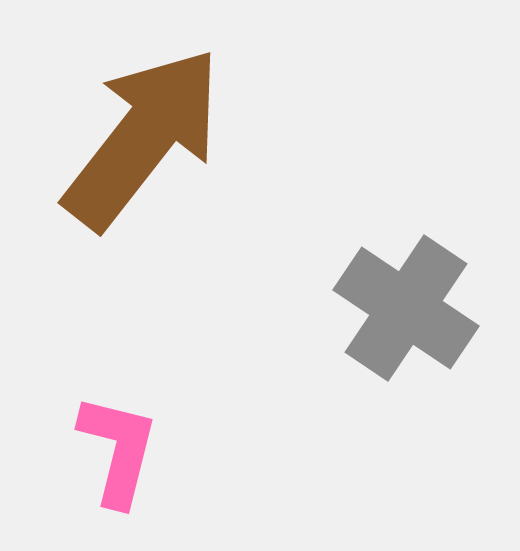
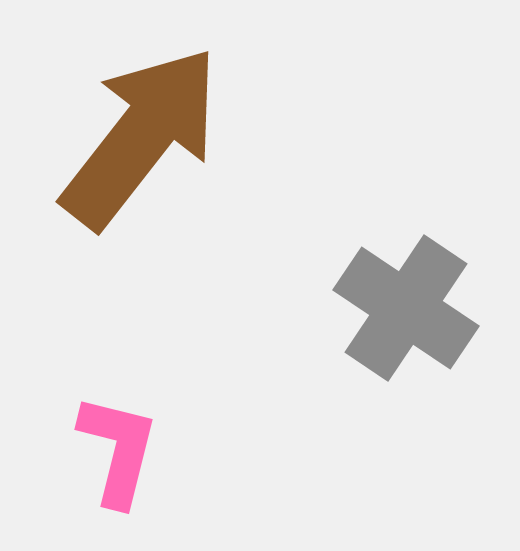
brown arrow: moved 2 px left, 1 px up
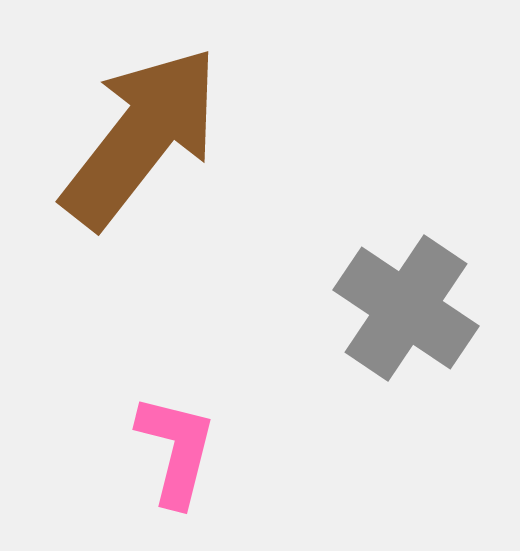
pink L-shape: moved 58 px right
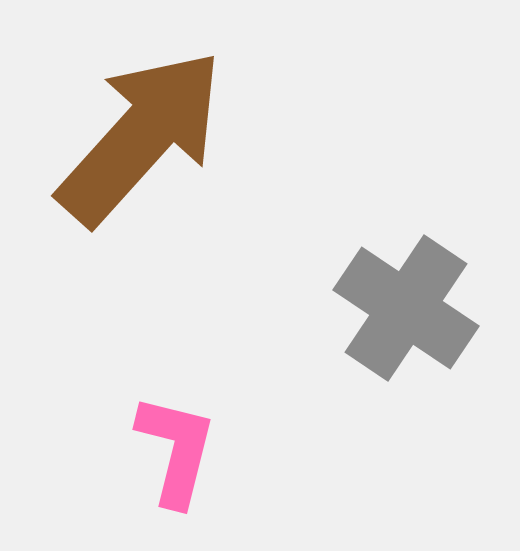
brown arrow: rotated 4 degrees clockwise
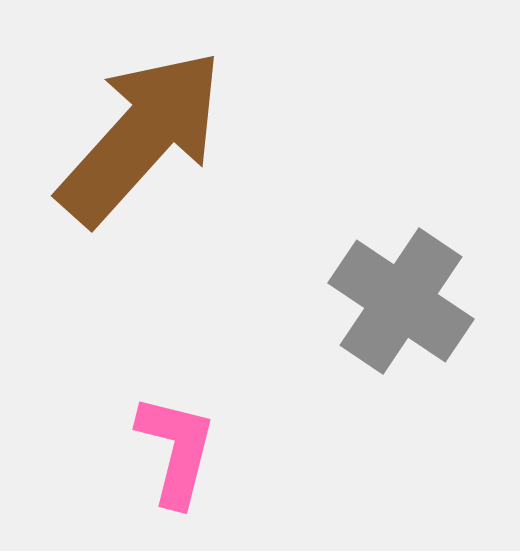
gray cross: moved 5 px left, 7 px up
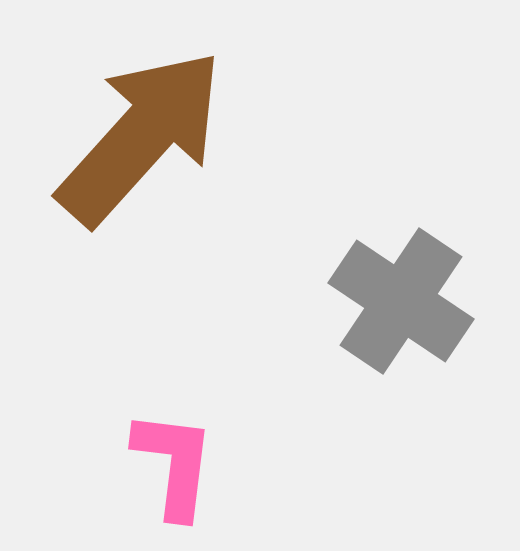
pink L-shape: moved 2 px left, 14 px down; rotated 7 degrees counterclockwise
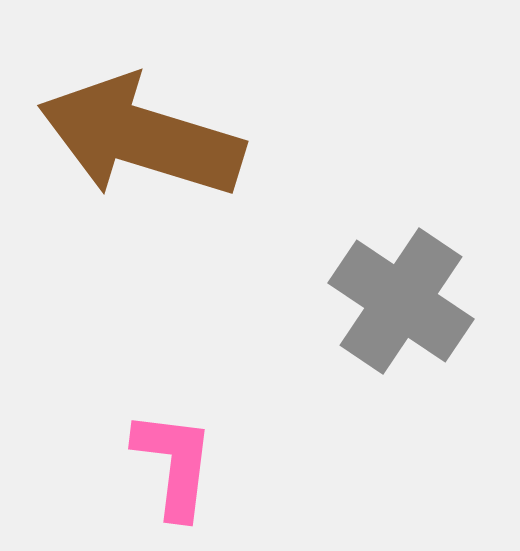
brown arrow: rotated 115 degrees counterclockwise
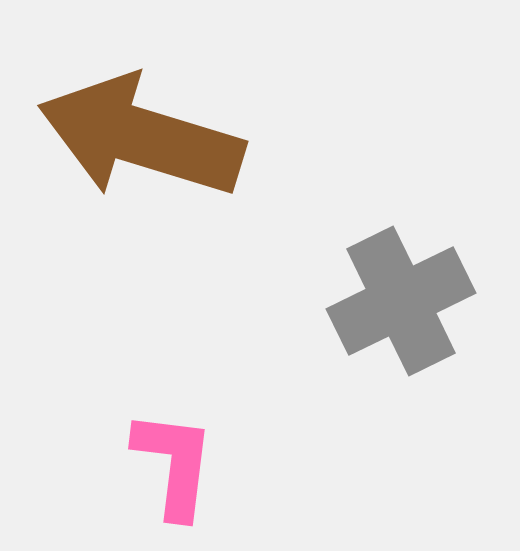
gray cross: rotated 30 degrees clockwise
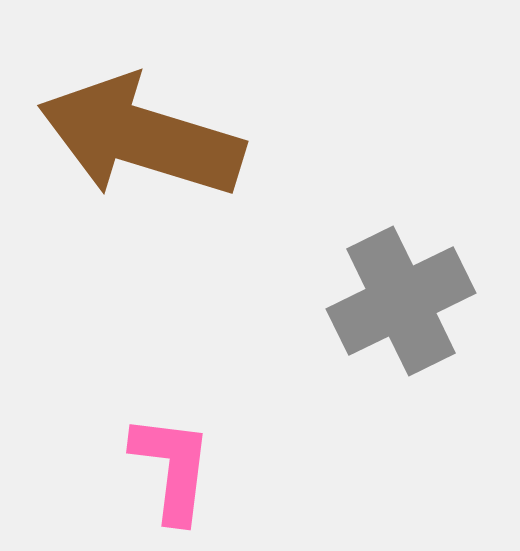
pink L-shape: moved 2 px left, 4 px down
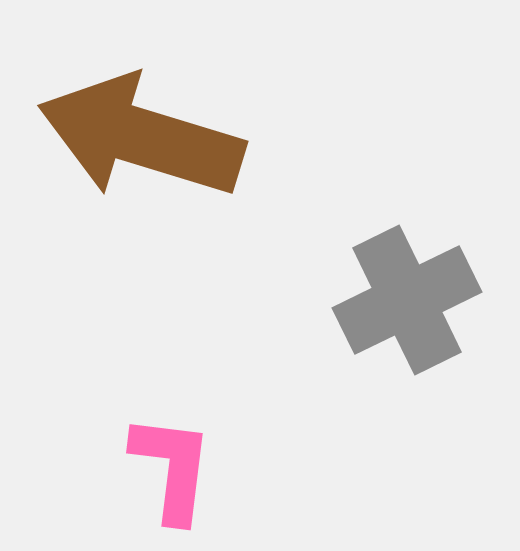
gray cross: moved 6 px right, 1 px up
